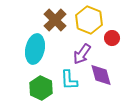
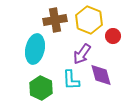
brown cross: rotated 35 degrees clockwise
red circle: moved 1 px right, 2 px up
cyan L-shape: moved 2 px right
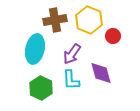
purple arrow: moved 10 px left
purple diamond: moved 2 px up
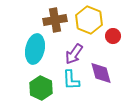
purple arrow: moved 2 px right
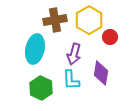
yellow hexagon: rotated 8 degrees clockwise
red circle: moved 3 px left, 1 px down
purple arrow: rotated 20 degrees counterclockwise
purple diamond: rotated 25 degrees clockwise
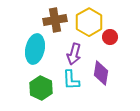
yellow hexagon: moved 2 px down
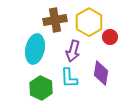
purple arrow: moved 1 px left, 3 px up
cyan L-shape: moved 2 px left, 2 px up
